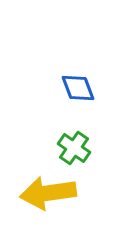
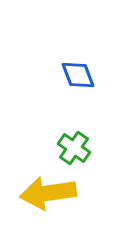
blue diamond: moved 13 px up
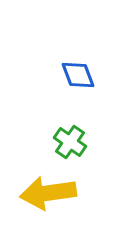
green cross: moved 4 px left, 6 px up
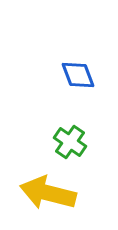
yellow arrow: rotated 22 degrees clockwise
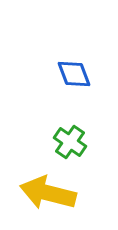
blue diamond: moved 4 px left, 1 px up
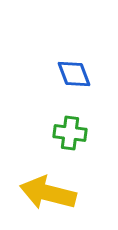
green cross: moved 9 px up; rotated 28 degrees counterclockwise
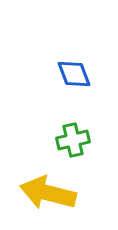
green cross: moved 3 px right, 7 px down; rotated 20 degrees counterclockwise
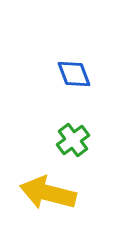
green cross: rotated 24 degrees counterclockwise
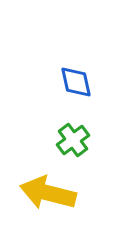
blue diamond: moved 2 px right, 8 px down; rotated 9 degrees clockwise
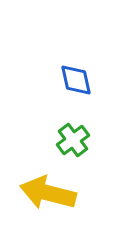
blue diamond: moved 2 px up
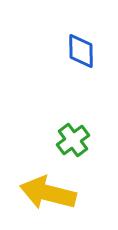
blue diamond: moved 5 px right, 29 px up; rotated 12 degrees clockwise
